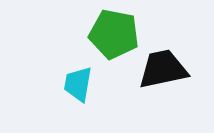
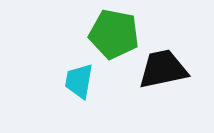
cyan trapezoid: moved 1 px right, 3 px up
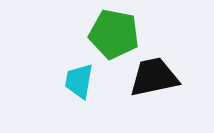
black trapezoid: moved 9 px left, 8 px down
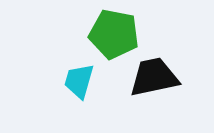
cyan trapezoid: rotated 6 degrees clockwise
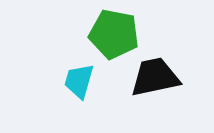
black trapezoid: moved 1 px right
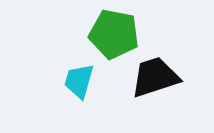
black trapezoid: rotated 6 degrees counterclockwise
